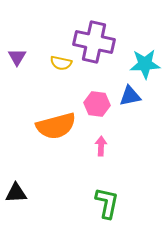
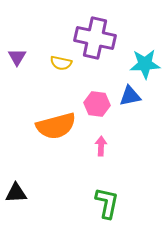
purple cross: moved 1 px right, 4 px up
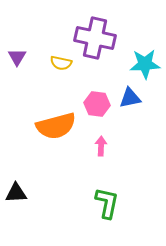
blue triangle: moved 2 px down
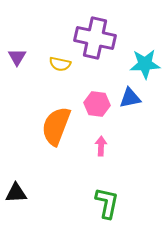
yellow semicircle: moved 1 px left, 1 px down
orange semicircle: rotated 126 degrees clockwise
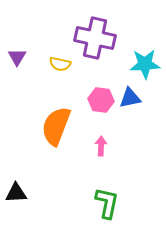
pink hexagon: moved 4 px right, 4 px up
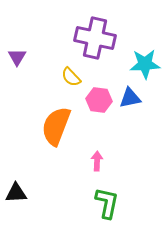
yellow semicircle: moved 11 px right, 13 px down; rotated 35 degrees clockwise
pink hexagon: moved 2 px left
pink arrow: moved 4 px left, 15 px down
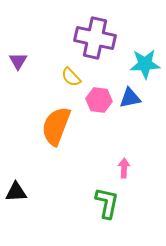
purple triangle: moved 1 px right, 4 px down
pink arrow: moved 27 px right, 7 px down
black triangle: moved 1 px up
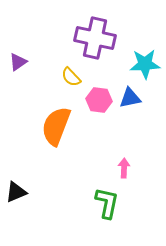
purple triangle: moved 1 px down; rotated 24 degrees clockwise
black triangle: rotated 20 degrees counterclockwise
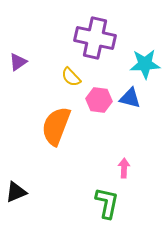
blue triangle: rotated 25 degrees clockwise
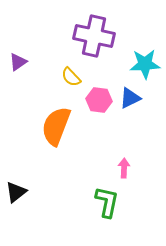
purple cross: moved 1 px left, 2 px up
blue triangle: rotated 40 degrees counterclockwise
black triangle: rotated 15 degrees counterclockwise
green L-shape: moved 1 px up
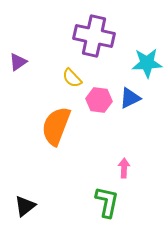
cyan star: moved 2 px right, 1 px up
yellow semicircle: moved 1 px right, 1 px down
black triangle: moved 9 px right, 14 px down
